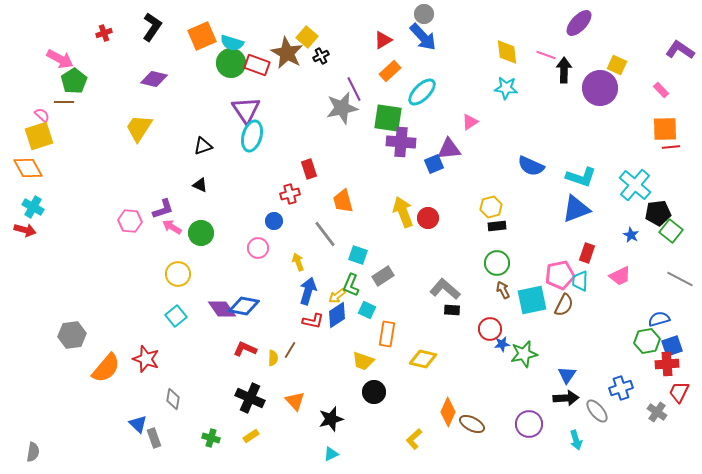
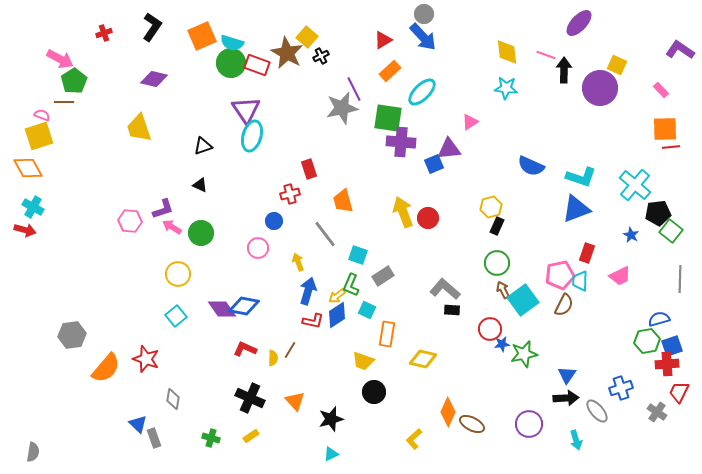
pink semicircle at (42, 115): rotated 21 degrees counterclockwise
yellow trapezoid at (139, 128): rotated 52 degrees counterclockwise
black rectangle at (497, 226): rotated 60 degrees counterclockwise
gray line at (680, 279): rotated 64 degrees clockwise
cyan square at (532, 300): moved 9 px left; rotated 24 degrees counterclockwise
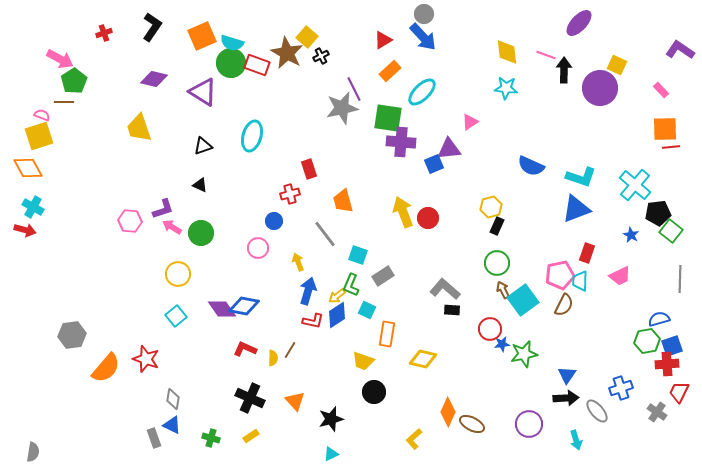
purple triangle at (246, 110): moved 43 px left, 18 px up; rotated 24 degrees counterclockwise
blue triangle at (138, 424): moved 34 px right, 1 px down; rotated 18 degrees counterclockwise
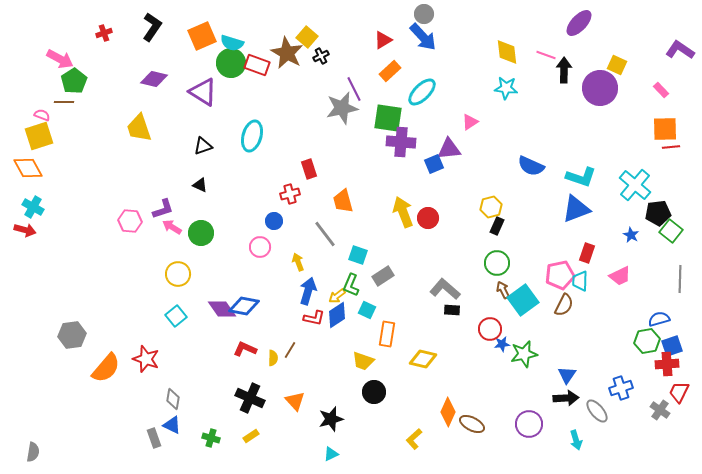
pink circle at (258, 248): moved 2 px right, 1 px up
red L-shape at (313, 321): moved 1 px right, 3 px up
gray cross at (657, 412): moved 3 px right, 2 px up
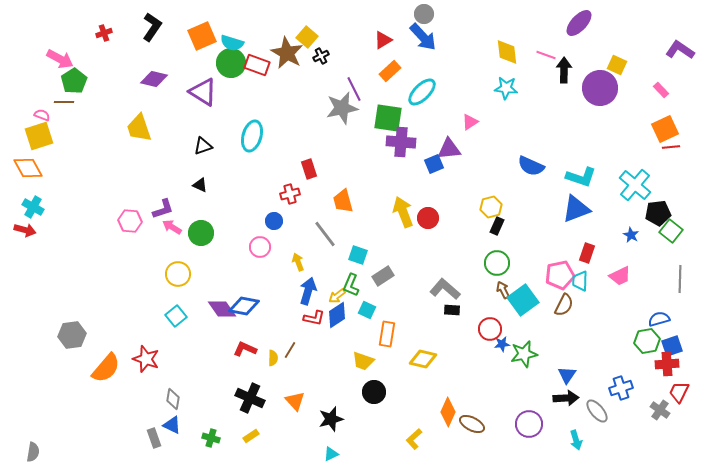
orange square at (665, 129): rotated 24 degrees counterclockwise
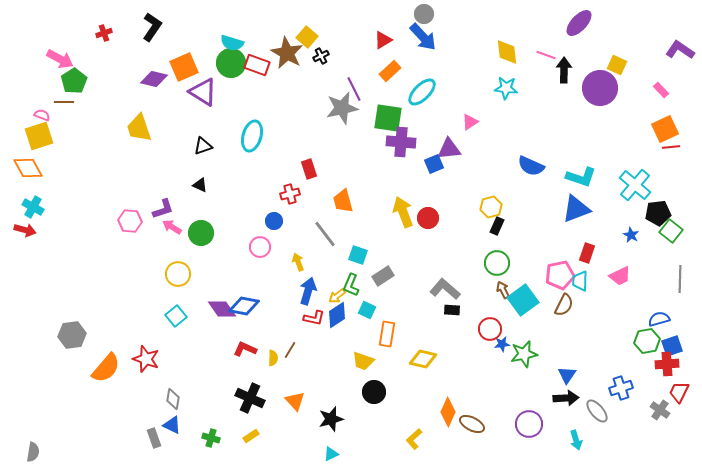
orange square at (202, 36): moved 18 px left, 31 px down
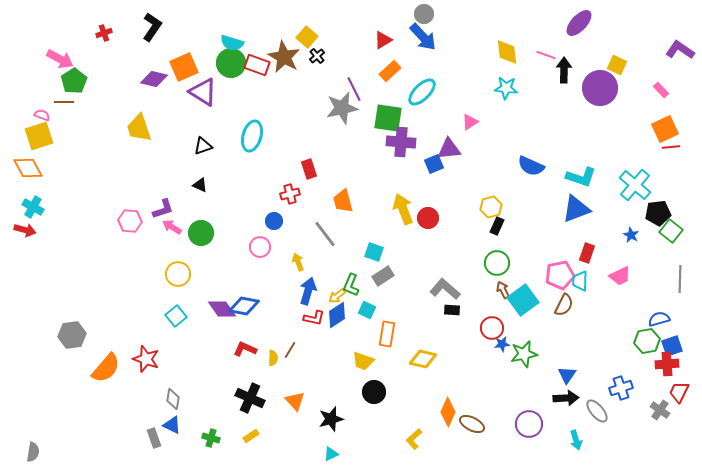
brown star at (287, 53): moved 3 px left, 4 px down
black cross at (321, 56): moved 4 px left; rotated 14 degrees counterclockwise
yellow arrow at (403, 212): moved 3 px up
cyan square at (358, 255): moved 16 px right, 3 px up
red circle at (490, 329): moved 2 px right, 1 px up
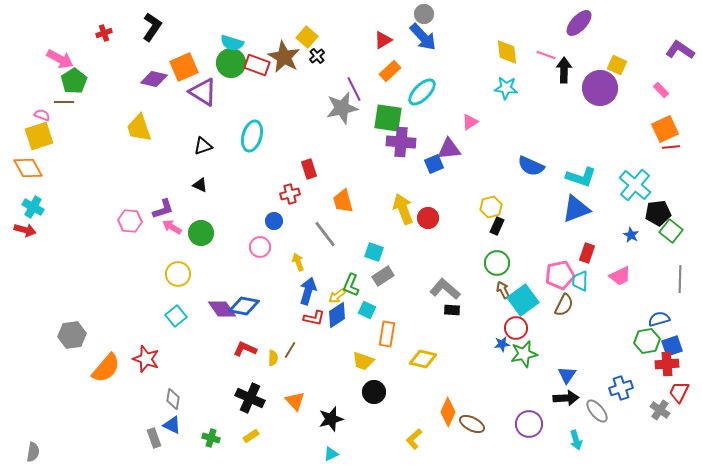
red circle at (492, 328): moved 24 px right
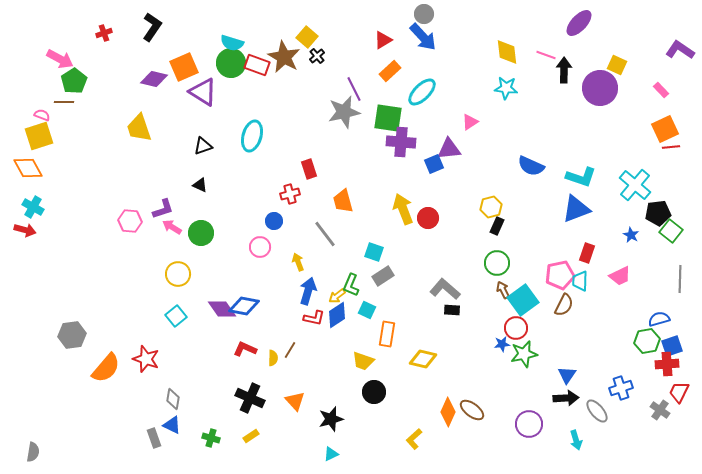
gray star at (342, 108): moved 2 px right, 4 px down
brown ellipse at (472, 424): moved 14 px up; rotated 10 degrees clockwise
